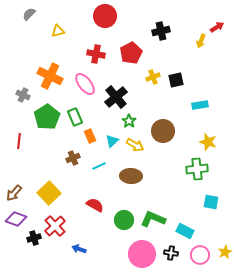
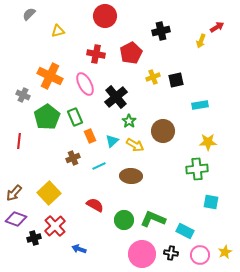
pink ellipse at (85, 84): rotated 10 degrees clockwise
yellow star at (208, 142): rotated 18 degrees counterclockwise
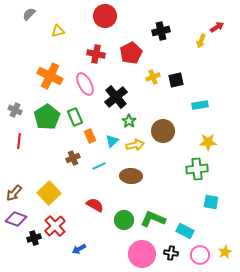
gray cross at (23, 95): moved 8 px left, 15 px down
yellow arrow at (135, 145): rotated 42 degrees counterclockwise
blue arrow at (79, 249): rotated 48 degrees counterclockwise
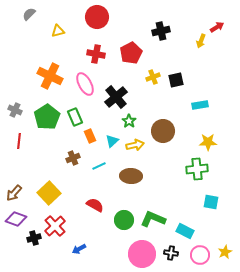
red circle at (105, 16): moved 8 px left, 1 px down
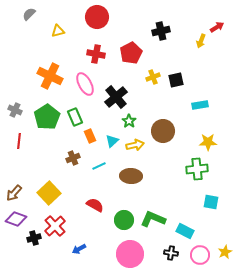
pink circle at (142, 254): moved 12 px left
